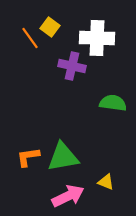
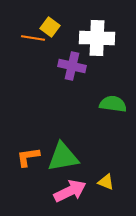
orange line: moved 3 px right; rotated 45 degrees counterclockwise
green semicircle: moved 1 px down
pink arrow: moved 2 px right, 5 px up
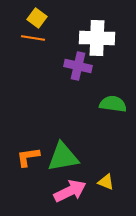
yellow square: moved 13 px left, 9 px up
purple cross: moved 6 px right
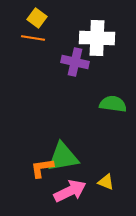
purple cross: moved 3 px left, 4 px up
orange L-shape: moved 14 px right, 11 px down
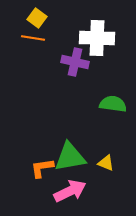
green triangle: moved 7 px right
yellow triangle: moved 19 px up
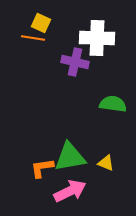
yellow square: moved 4 px right, 5 px down; rotated 12 degrees counterclockwise
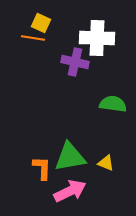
orange L-shape: rotated 100 degrees clockwise
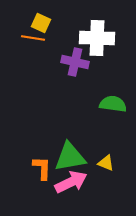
pink arrow: moved 1 px right, 9 px up
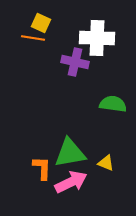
green triangle: moved 4 px up
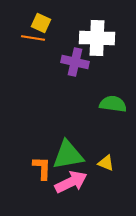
green triangle: moved 2 px left, 2 px down
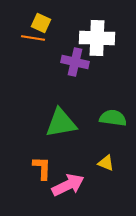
green semicircle: moved 14 px down
green triangle: moved 7 px left, 32 px up
pink arrow: moved 3 px left, 3 px down
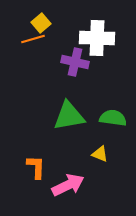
yellow square: rotated 24 degrees clockwise
orange line: moved 1 px down; rotated 25 degrees counterclockwise
green triangle: moved 8 px right, 7 px up
yellow triangle: moved 6 px left, 9 px up
orange L-shape: moved 6 px left, 1 px up
